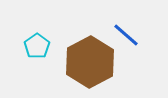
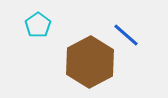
cyan pentagon: moved 1 px right, 21 px up
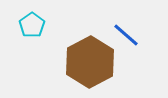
cyan pentagon: moved 6 px left
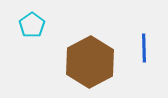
blue line: moved 18 px right, 13 px down; rotated 48 degrees clockwise
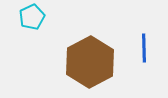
cyan pentagon: moved 8 px up; rotated 10 degrees clockwise
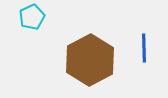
brown hexagon: moved 2 px up
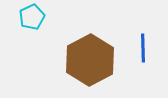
blue line: moved 1 px left
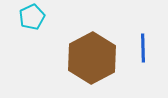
brown hexagon: moved 2 px right, 2 px up
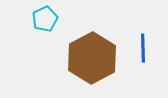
cyan pentagon: moved 13 px right, 2 px down
